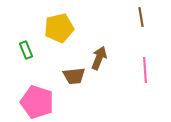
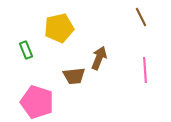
brown line: rotated 18 degrees counterclockwise
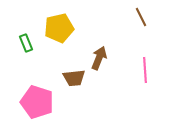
green rectangle: moved 7 px up
brown trapezoid: moved 2 px down
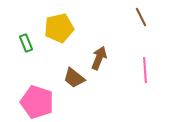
brown trapezoid: rotated 45 degrees clockwise
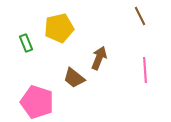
brown line: moved 1 px left, 1 px up
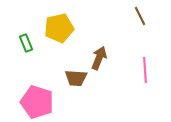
brown trapezoid: moved 2 px right; rotated 35 degrees counterclockwise
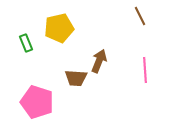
brown arrow: moved 3 px down
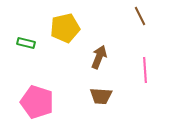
yellow pentagon: moved 6 px right
green rectangle: rotated 54 degrees counterclockwise
brown arrow: moved 4 px up
brown trapezoid: moved 25 px right, 18 px down
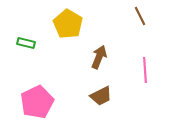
yellow pentagon: moved 3 px right, 4 px up; rotated 28 degrees counterclockwise
brown trapezoid: rotated 30 degrees counterclockwise
pink pentagon: rotated 28 degrees clockwise
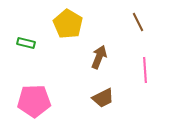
brown line: moved 2 px left, 6 px down
brown trapezoid: moved 2 px right, 2 px down
pink pentagon: moved 3 px left, 1 px up; rotated 24 degrees clockwise
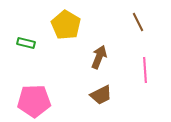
yellow pentagon: moved 2 px left, 1 px down
brown trapezoid: moved 2 px left, 3 px up
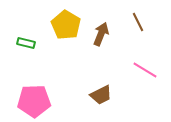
brown arrow: moved 2 px right, 23 px up
pink line: rotated 55 degrees counterclockwise
